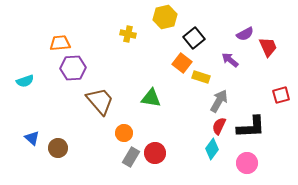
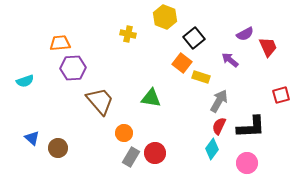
yellow hexagon: rotated 25 degrees counterclockwise
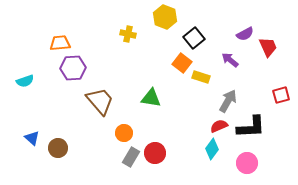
gray arrow: moved 9 px right
red semicircle: rotated 42 degrees clockwise
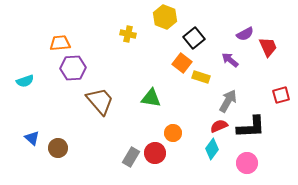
orange circle: moved 49 px right
